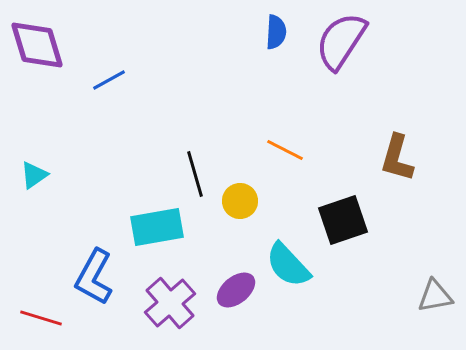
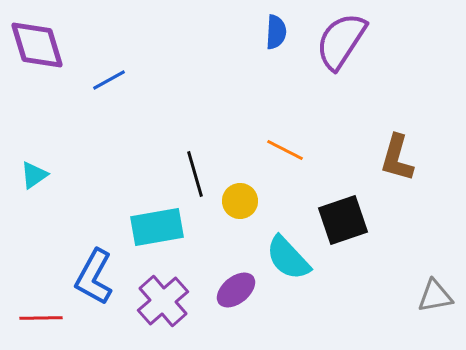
cyan semicircle: moved 7 px up
purple cross: moved 7 px left, 2 px up
red line: rotated 18 degrees counterclockwise
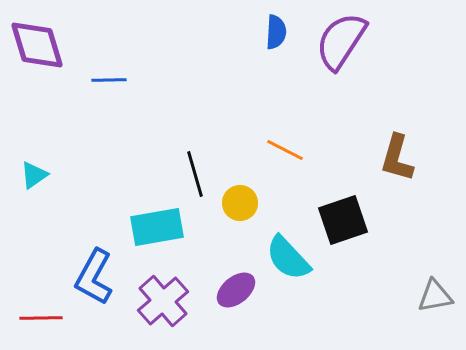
blue line: rotated 28 degrees clockwise
yellow circle: moved 2 px down
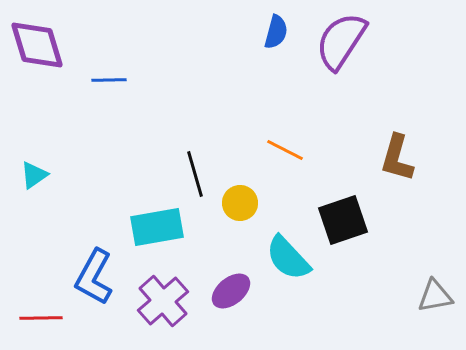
blue semicircle: rotated 12 degrees clockwise
purple ellipse: moved 5 px left, 1 px down
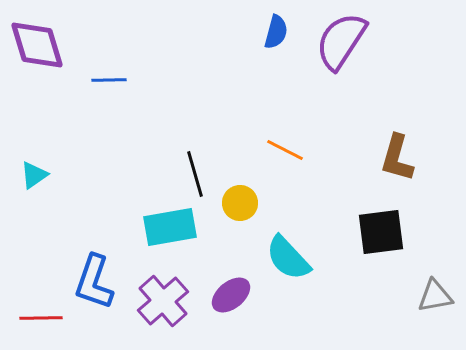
black square: moved 38 px right, 12 px down; rotated 12 degrees clockwise
cyan rectangle: moved 13 px right
blue L-shape: moved 5 px down; rotated 10 degrees counterclockwise
purple ellipse: moved 4 px down
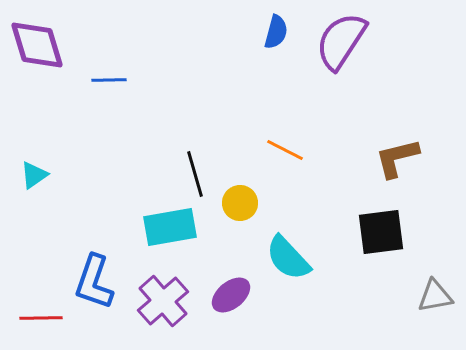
brown L-shape: rotated 60 degrees clockwise
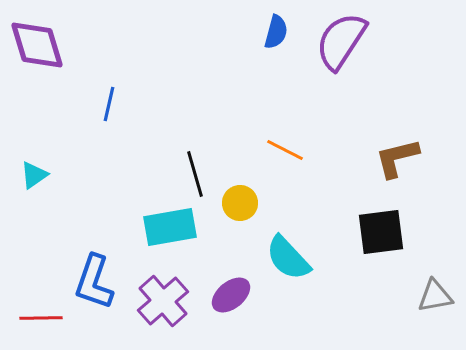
blue line: moved 24 px down; rotated 76 degrees counterclockwise
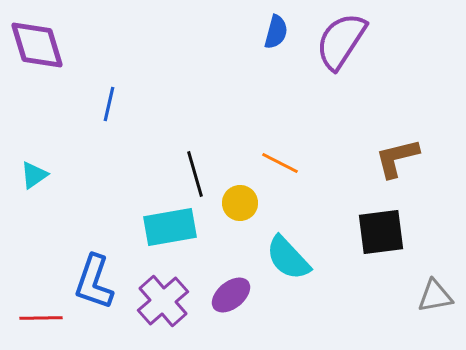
orange line: moved 5 px left, 13 px down
